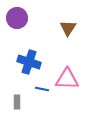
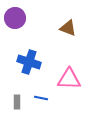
purple circle: moved 2 px left
brown triangle: rotated 42 degrees counterclockwise
pink triangle: moved 2 px right
blue line: moved 1 px left, 9 px down
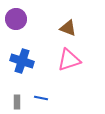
purple circle: moved 1 px right, 1 px down
blue cross: moved 7 px left, 1 px up
pink triangle: moved 19 px up; rotated 20 degrees counterclockwise
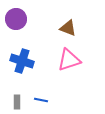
blue line: moved 2 px down
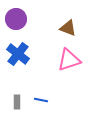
blue cross: moved 4 px left, 7 px up; rotated 20 degrees clockwise
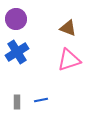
blue cross: moved 1 px left, 2 px up; rotated 20 degrees clockwise
blue line: rotated 24 degrees counterclockwise
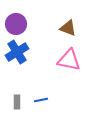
purple circle: moved 5 px down
pink triangle: rotated 30 degrees clockwise
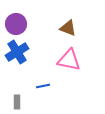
blue line: moved 2 px right, 14 px up
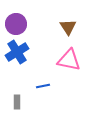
brown triangle: moved 1 px up; rotated 36 degrees clockwise
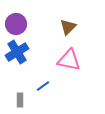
brown triangle: rotated 18 degrees clockwise
blue line: rotated 24 degrees counterclockwise
gray rectangle: moved 3 px right, 2 px up
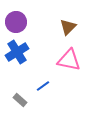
purple circle: moved 2 px up
gray rectangle: rotated 48 degrees counterclockwise
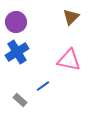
brown triangle: moved 3 px right, 10 px up
